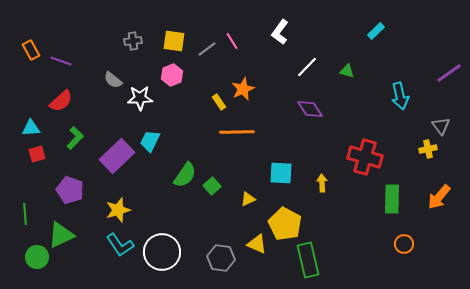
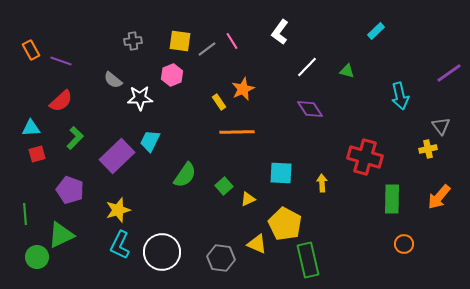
yellow square at (174, 41): moved 6 px right
green square at (212, 186): moved 12 px right
cyan L-shape at (120, 245): rotated 60 degrees clockwise
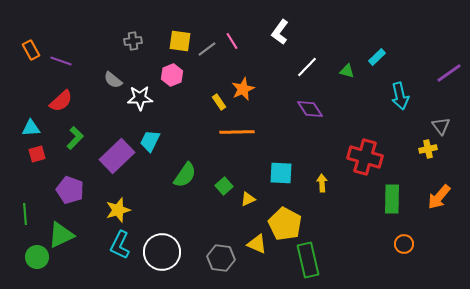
cyan rectangle at (376, 31): moved 1 px right, 26 px down
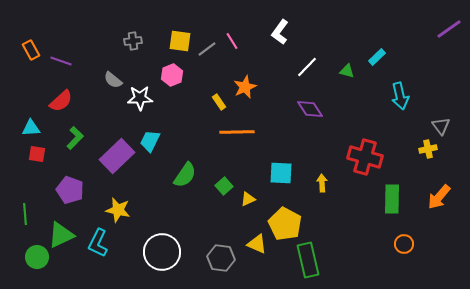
purple line at (449, 73): moved 44 px up
orange star at (243, 89): moved 2 px right, 2 px up
red square at (37, 154): rotated 24 degrees clockwise
yellow star at (118, 210): rotated 30 degrees clockwise
cyan L-shape at (120, 245): moved 22 px left, 2 px up
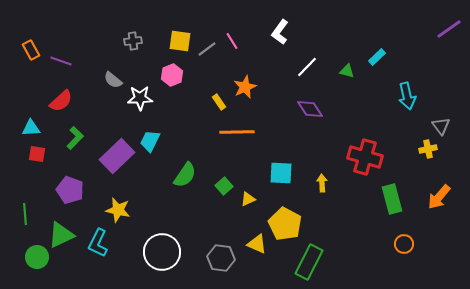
cyan arrow at (400, 96): moved 7 px right
green rectangle at (392, 199): rotated 16 degrees counterclockwise
green rectangle at (308, 260): moved 1 px right, 2 px down; rotated 40 degrees clockwise
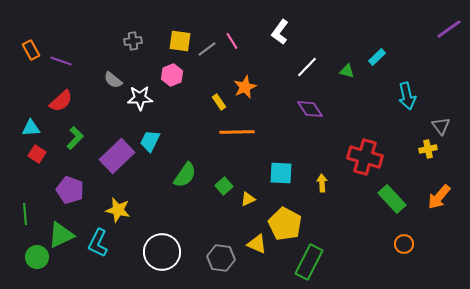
red square at (37, 154): rotated 24 degrees clockwise
green rectangle at (392, 199): rotated 28 degrees counterclockwise
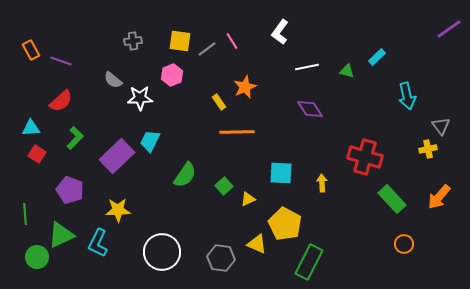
white line at (307, 67): rotated 35 degrees clockwise
yellow star at (118, 210): rotated 15 degrees counterclockwise
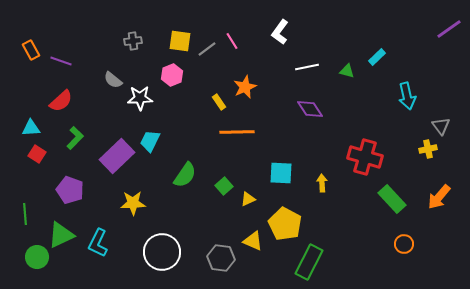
yellow star at (118, 210): moved 15 px right, 7 px up
yellow triangle at (257, 244): moved 4 px left, 3 px up
